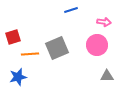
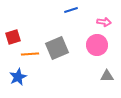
blue star: rotated 12 degrees counterclockwise
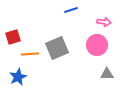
gray triangle: moved 2 px up
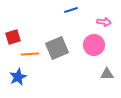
pink circle: moved 3 px left
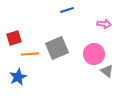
blue line: moved 4 px left
pink arrow: moved 2 px down
red square: moved 1 px right, 1 px down
pink circle: moved 9 px down
gray triangle: moved 3 px up; rotated 40 degrees clockwise
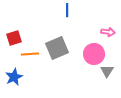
blue line: rotated 72 degrees counterclockwise
pink arrow: moved 4 px right, 8 px down
gray triangle: rotated 24 degrees clockwise
blue star: moved 4 px left
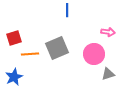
gray triangle: moved 1 px right, 3 px down; rotated 40 degrees clockwise
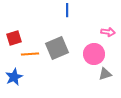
gray triangle: moved 3 px left
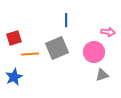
blue line: moved 1 px left, 10 px down
pink circle: moved 2 px up
gray triangle: moved 3 px left, 1 px down
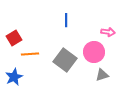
red square: rotated 14 degrees counterclockwise
gray square: moved 8 px right, 12 px down; rotated 30 degrees counterclockwise
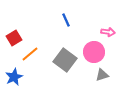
blue line: rotated 24 degrees counterclockwise
orange line: rotated 36 degrees counterclockwise
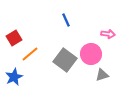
pink arrow: moved 2 px down
pink circle: moved 3 px left, 2 px down
